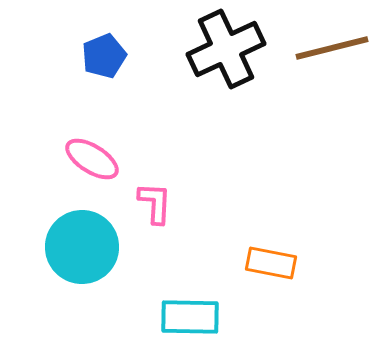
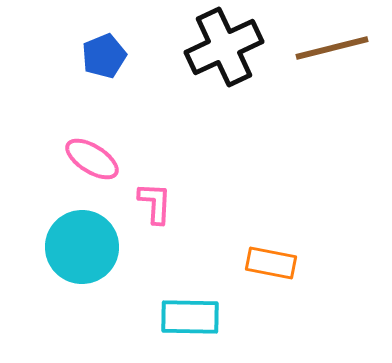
black cross: moved 2 px left, 2 px up
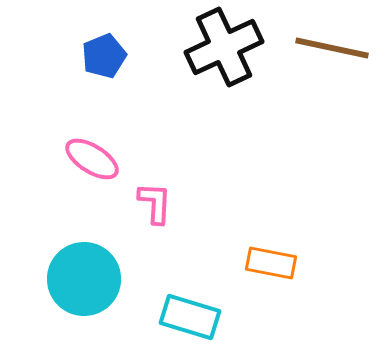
brown line: rotated 26 degrees clockwise
cyan circle: moved 2 px right, 32 px down
cyan rectangle: rotated 16 degrees clockwise
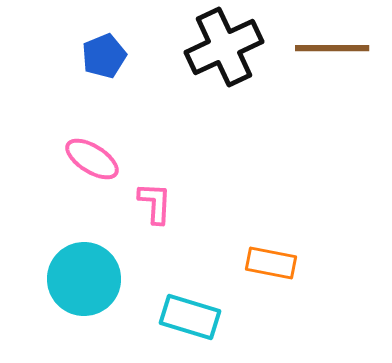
brown line: rotated 12 degrees counterclockwise
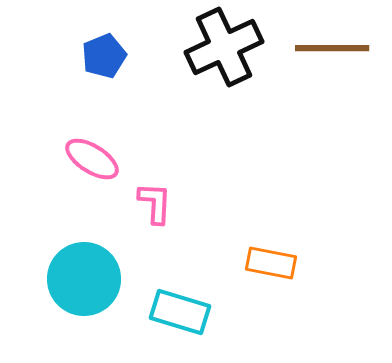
cyan rectangle: moved 10 px left, 5 px up
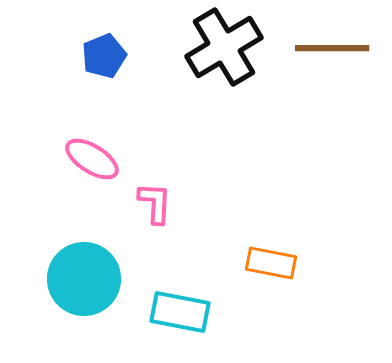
black cross: rotated 6 degrees counterclockwise
cyan rectangle: rotated 6 degrees counterclockwise
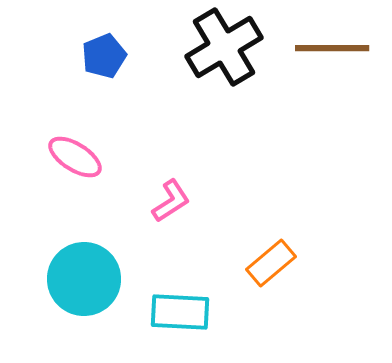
pink ellipse: moved 17 px left, 2 px up
pink L-shape: moved 16 px right, 2 px up; rotated 54 degrees clockwise
orange rectangle: rotated 51 degrees counterclockwise
cyan rectangle: rotated 8 degrees counterclockwise
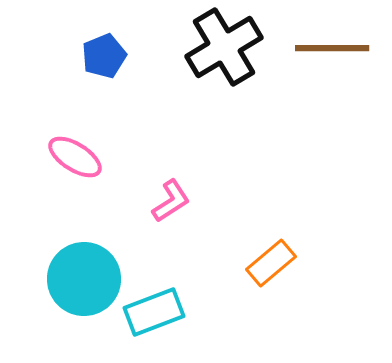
cyan rectangle: moved 26 px left; rotated 24 degrees counterclockwise
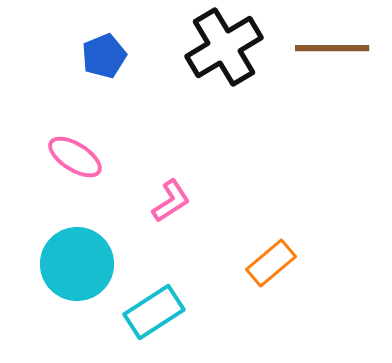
cyan circle: moved 7 px left, 15 px up
cyan rectangle: rotated 12 degrees counterclockwise
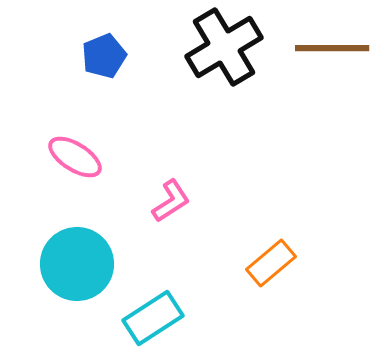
cyan rectangle: moved 1 px left, 6 px down
